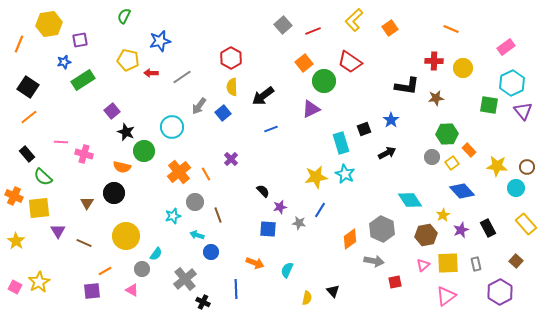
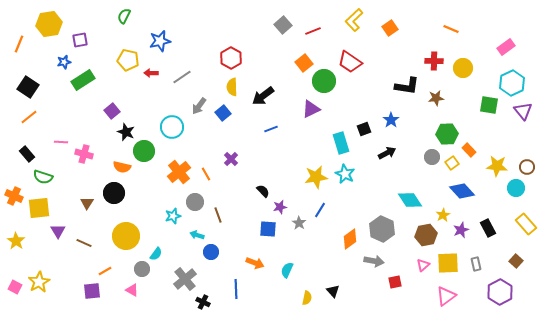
green semicircle at (43, 177): rotated 24 degrees counterclockwise
gray star at (299, 223): rotated 24 degrees clockwise
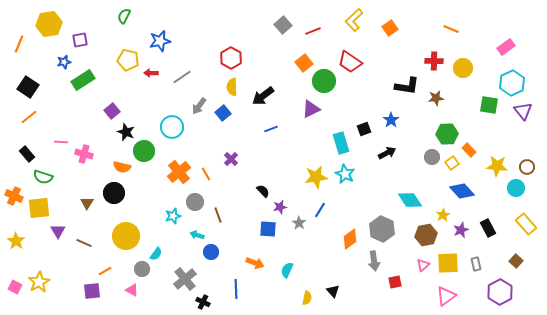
gray arrow at (374, 261): rotated 72 degrees clockwise
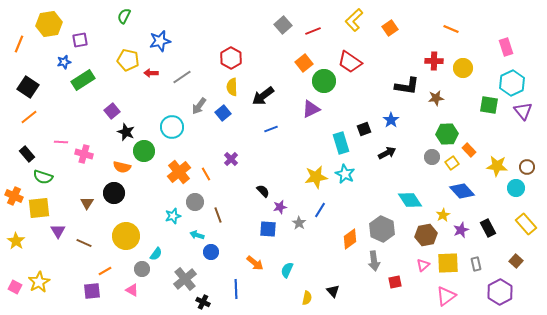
pink rectangle at (506, 47): rotated 72 degrees counterclockwise
orange arrow at (255, 263): rotated 18 degrees clockwise
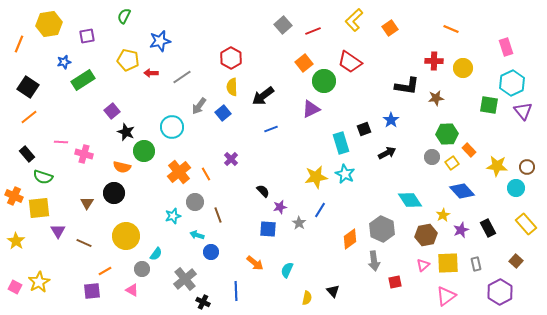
purple square at (80, 40): moved 7 px right, 4 px up
blue line at (236, 289): moved 2 px down
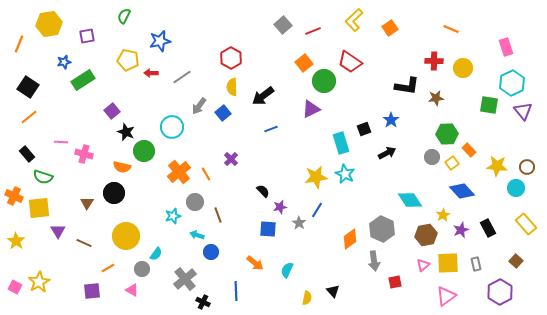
blue line at (320, 210): moved 3 px left
orange line at (105, 271): moved 3 px right, 3 px up
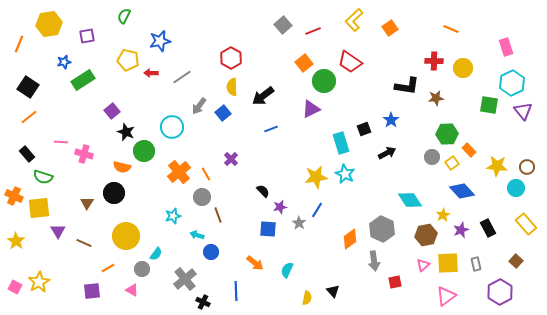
gray circle at (195, 202): moved 7 px right, 5 px up
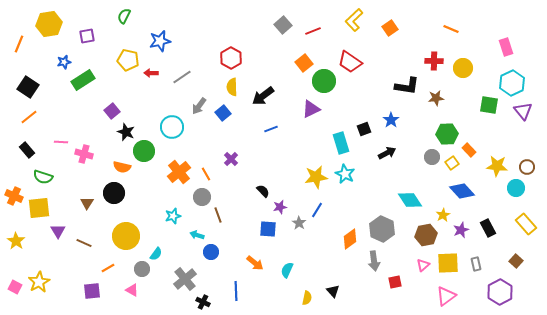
black rectangle at (27, 154): moved 4 px up
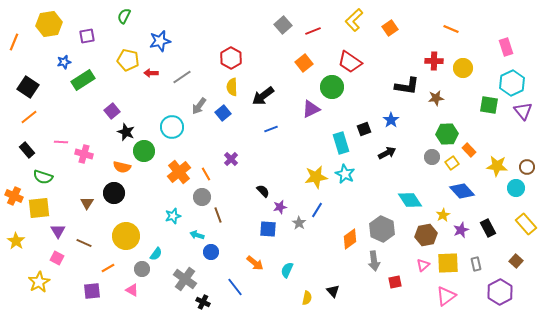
orange line at (19, 44): moved 5 px left, 2 px up
green circle at (324, 81): moved 8 px right, 6 px down
gray cross at (185, 279): rotated 15 degrees counterclockwise
pink square at (15, 287): moved 42 px right, 29 px up
blue line at (236, 291): moved 1 px left, 4 px up; rotated 36 degrees counterclockwise
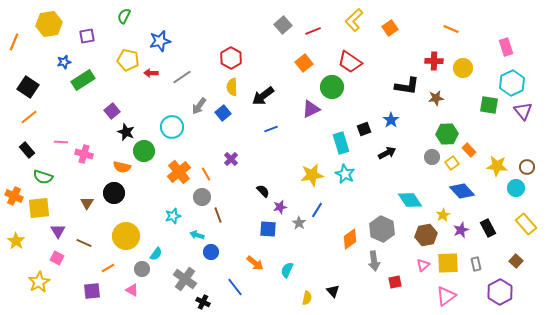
yellow star at (316, 177): moved 4 px left, 2 px up
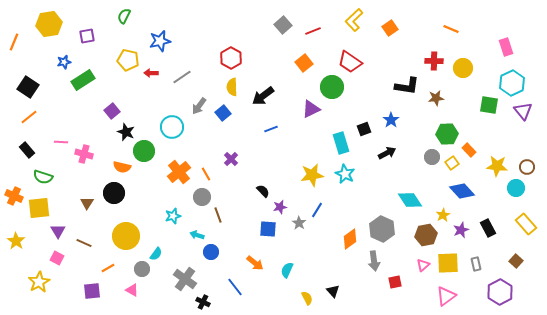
yellow semicircle at (307, 298): rotated 40 degrees counterclockwise
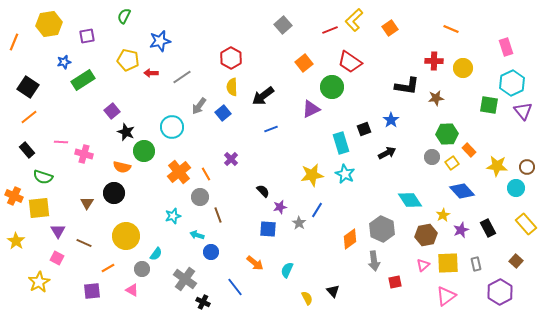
red line at (313, 31): moved 17 px right, 1 px up
gray circle at (202, 197): moved 2 px left
